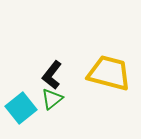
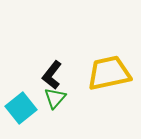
yellow trapezoid: rotated 27 degrees counterclockwise
green triangle: moved 3 px right, 1 px up; rotated 10 degrees counterclockwise
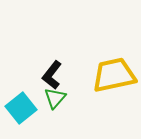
yellow trapezoid: moved 5 px right, 2 px down
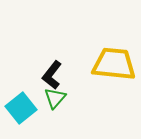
yellow trapezoid: moved 11 px up; rotated 18 degrees clockwise
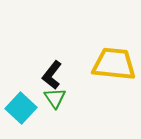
green triangle: rotated 15 degrees counterclockwise
cyan square: rotated 8 degrees counterclockwise
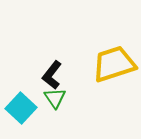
yellow trapezoid: rotated 24 degrees counterclockwise
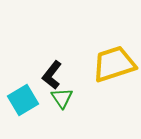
green triangle: moved 7 px right
cyan square: moved 2 px right, 8 px up; rotated 16 degrees clockwise
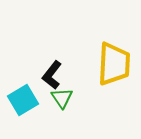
yellow trapezoid: rotated 111 degrees clockwise
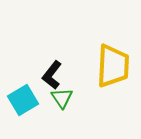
yellow trapezoid: moved 1 px left, 2 px down
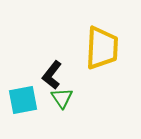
yellow trapezoid: moved 11 px left, 18 px up
cyan square: rotated 20 degrees clockwise
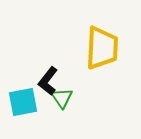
black L-shape: moved 4 px left, 6 px down
cyan square: moved 2 px down
